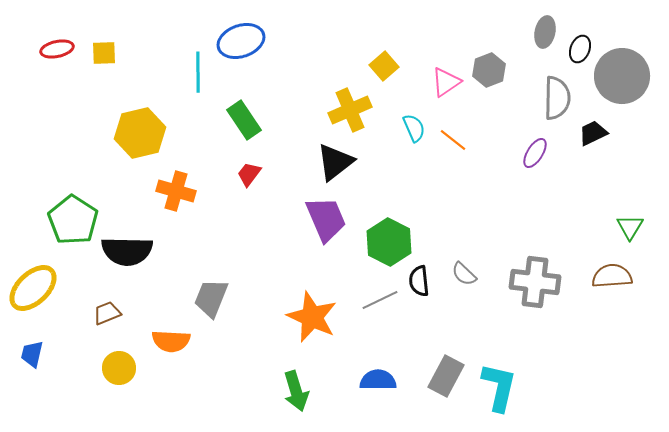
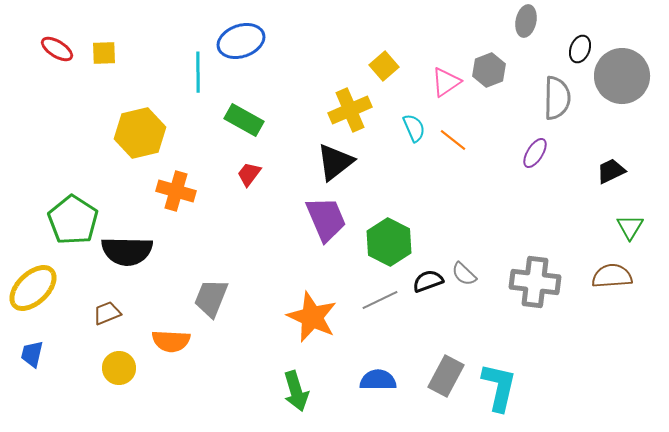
gray ellipse at (545, 32): moved 19 px left, 11 px up
red ellipse at (57, 49): rotated 44 degrees clockwise
green rectangle at (244, 120): rotated 27 degrees counterclockwise
black trapezoid at (593, 133): moved 18 px right, 38 px down
black semicircle at (419, 281): moved 9 px right; rotated 76 degrees clockwise
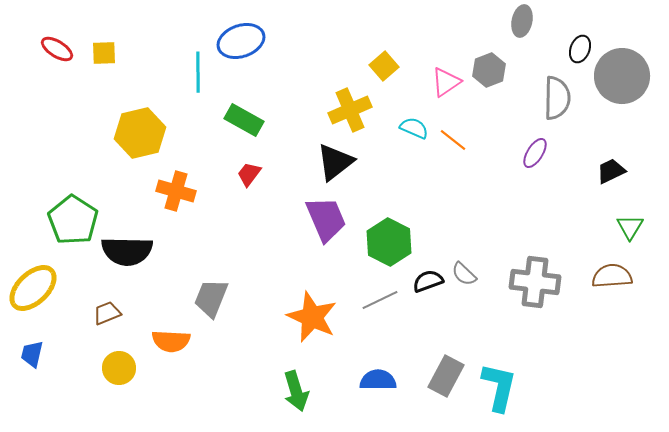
gray ellipse at (526, 21): moved 4 px left
cyan semicircle at (414, 128): rotated 44 degrees counterclockwise
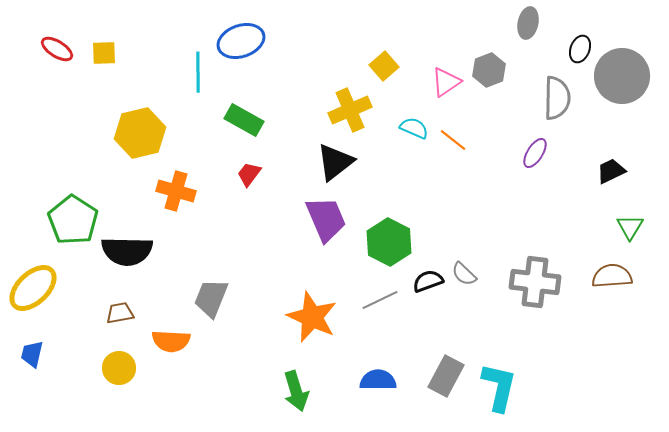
gray ellipse at (522, 21): moved 6 px right, 2 px down
brown trapezoid at (107, 313): moved 13 px right; rotated 12 degrees clockwise
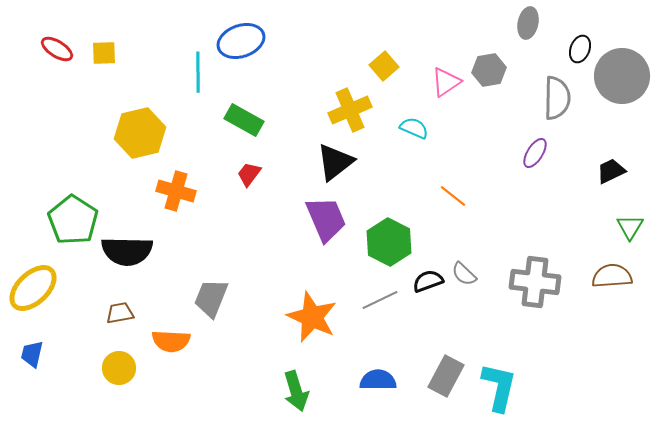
gray hexagon at (489, 70): rotated 12 degrees clockwise
orange line at (453, 140): moved 56 px down
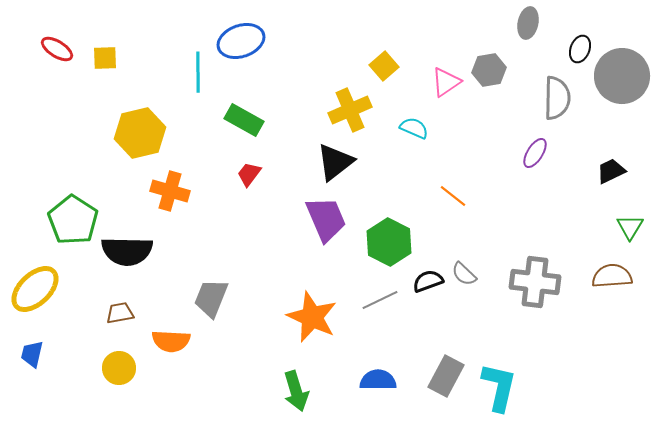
yellow square at (104, 53): moved 1 px right, 5 px down
orange cross at (176, 191): moved 6 px left
yellow ellipse at (33, 288): moved 2 px right, 1 px down
